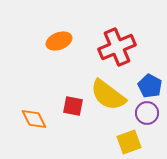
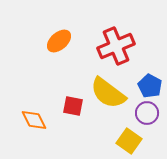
orange ellipse: rotated 20 degrees counterclockwise
red cross: moved 1 px left, 1 px up
yellow semicircle: moved 2 px up
orange diamond: moved 1 px down
yellow square: moved 1 px up; rotated 35 degrees counterclockwise
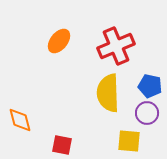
orange ellipse: rotated 10 degrees counterclockwise
blue pentagon: rotated 15 degrees counterclockwise
yellow semicircle: rotated 51 degrees clockwise
red square: moved 11 px left, 39 px down
orange diamond: moved 14 px left; rotated 12 degrees clockwise
yellow square: rotated 30 degrees counterclockwise
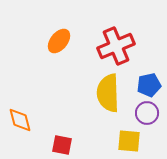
blue pentagon: moved 1 px left, 1 px up; rotated 25 degrees counterclockwise
